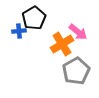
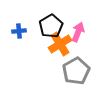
black pentagon: moved 17 px right, 8 px down
pink arrow: rotated 108 degrees counterclockwise
orange cross: moved 2 px left
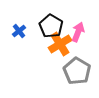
black pentagon: rotated 10 degrees counterclockwise
blue cross: rotated 32 degrees counterclockwise
gray pentagon: moved 1 px right; rotated 12 degrees counterclockwise
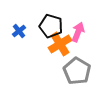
black pentagon: rotated 15 degrees counterclockwise
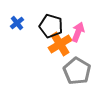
blue cross: moved 2 px left, 8 px up
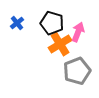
black pentagon: moved 1 px right, 3 px up
gray pentagon: rotated 20 degrees clockwise
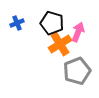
blue cross: rotated 16 degrees clockwise
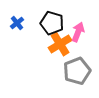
blue cross: rotated 16 degrees counterclockwise
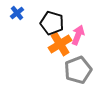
blue cross: moved 10 px up
pink arrow: moved 3 px down
gray pentagon: moved 1 px right, 1 px up
